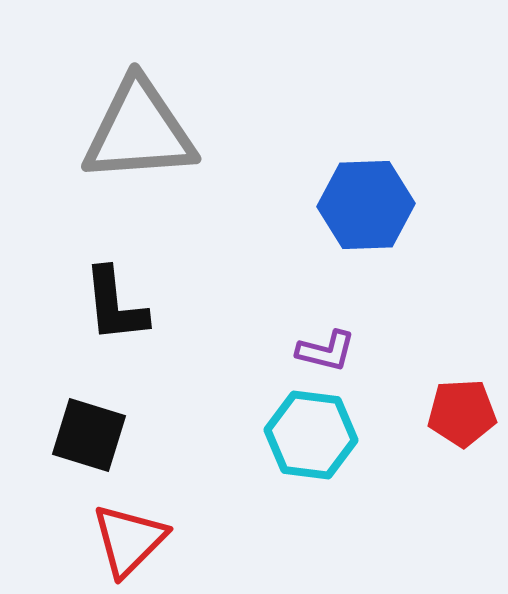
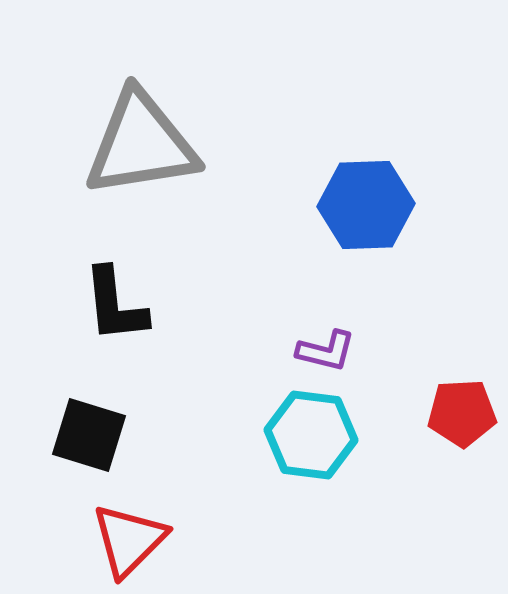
gray triangle: moved 2 px right, 13 px down; rotated 5 degrees counterclockwise
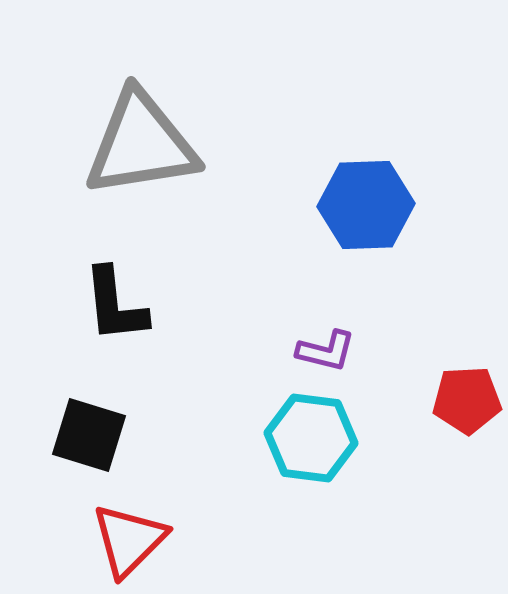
red pentagon: moved 5 px right, 13 px up
cyan hexagon: moved 3 px down
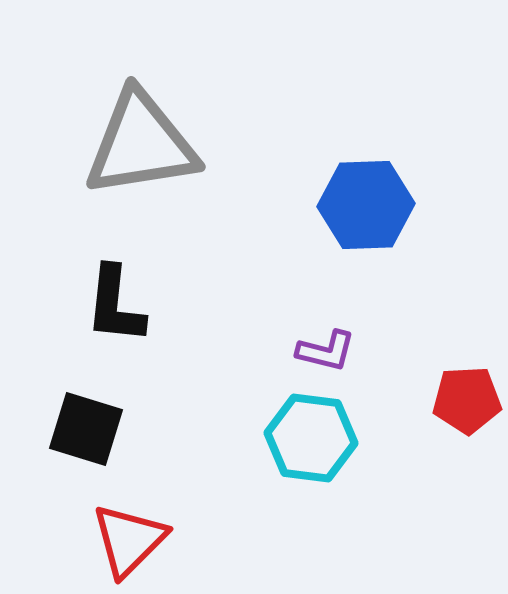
black L-shape: rotated 12 degrees clockwise
black square: moved 3 px left, 6 px up
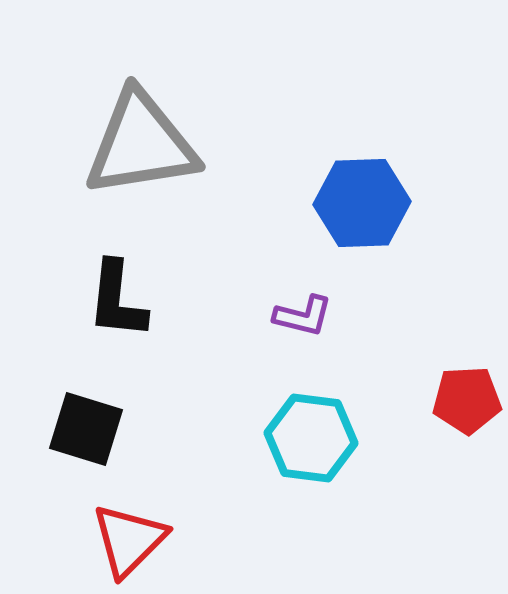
blue hexagon: moved 4 px left, 2 px up
black L-shape: moved 2 px right, 5 px up
purple L-shape: moved 23 px left, 35 px up
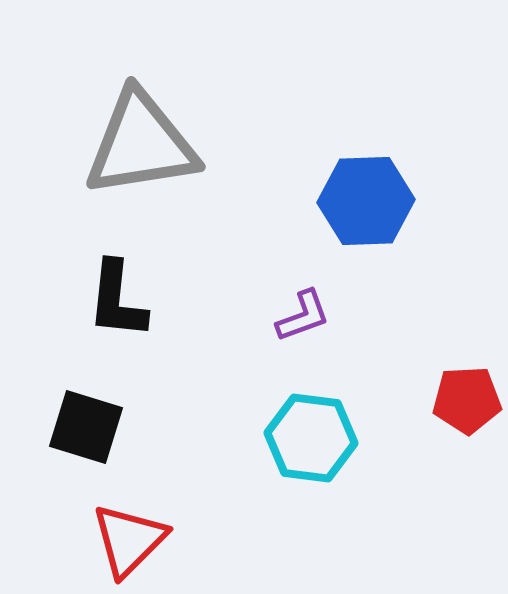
blue hexagon: moved 4 px right, 2 px up
purple L-shape: rotated 34 degrees counterclockwise
black square: moved 2 px up
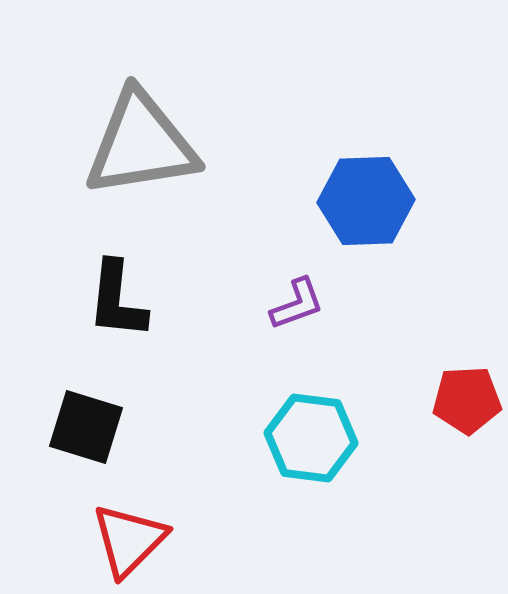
purple L-shape: moved 6 px left, 12 px up
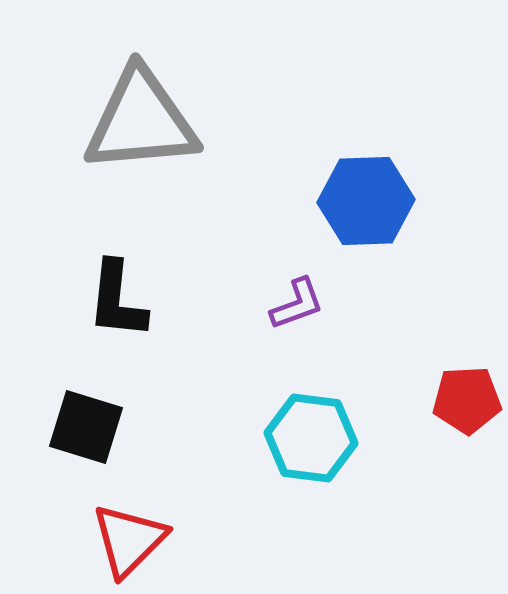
gray triangle: moved 23 px up; rotated 4 degrees clockwise
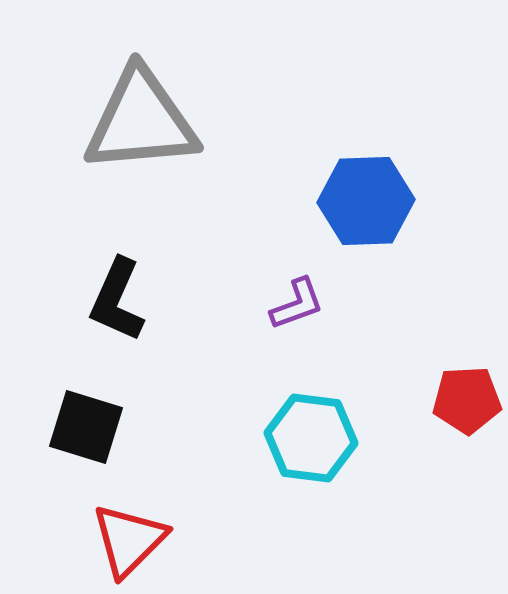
black L-shape: rotated 18 degrees clockwise
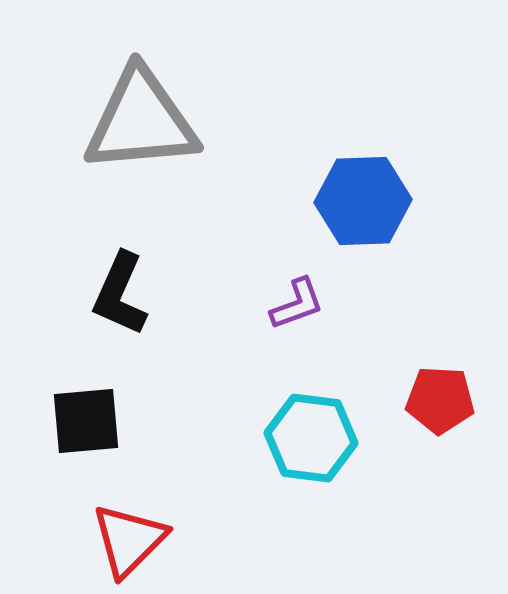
blue hexagon: moved 3 px left
black L-shape: moved 3 px right, 6 px up
red pentagon: moved 27 px left; rotated 6 degrees clockwise
black square: moved 6 px up; rotated 22 degrees counterclockwise
